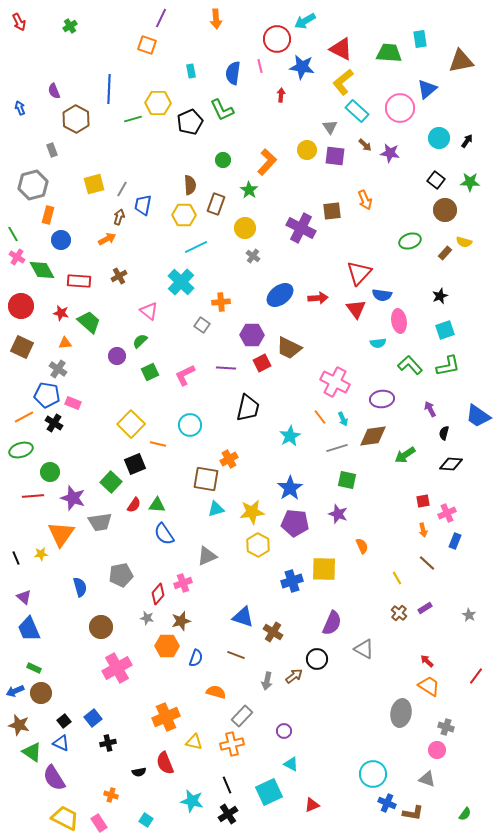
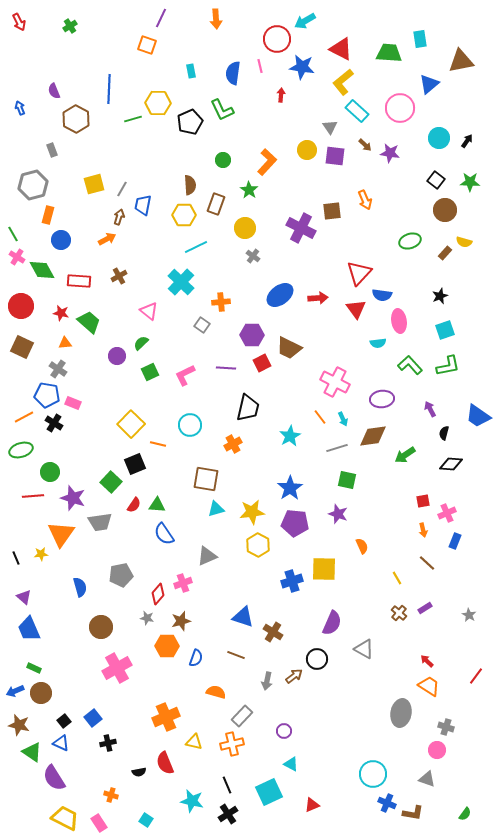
blue triangle at (427, 89): moved 2 px right, 5 px up
green semicircle at (140, 341): moved 1 px right, 2 px down
orange cross at (229, 459): moved 4 px right, 15 px up
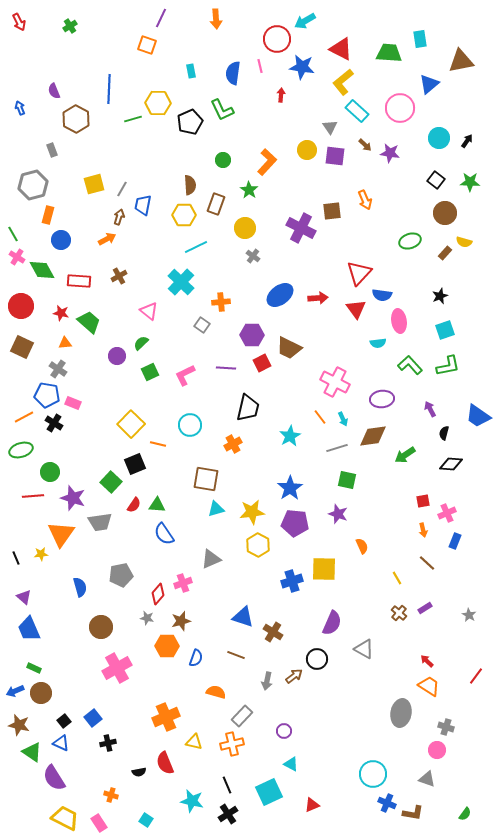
brown circle at (445, 210): moved 3 px down
gray triangle at (207, 556): moved 4 px right, 3 px down
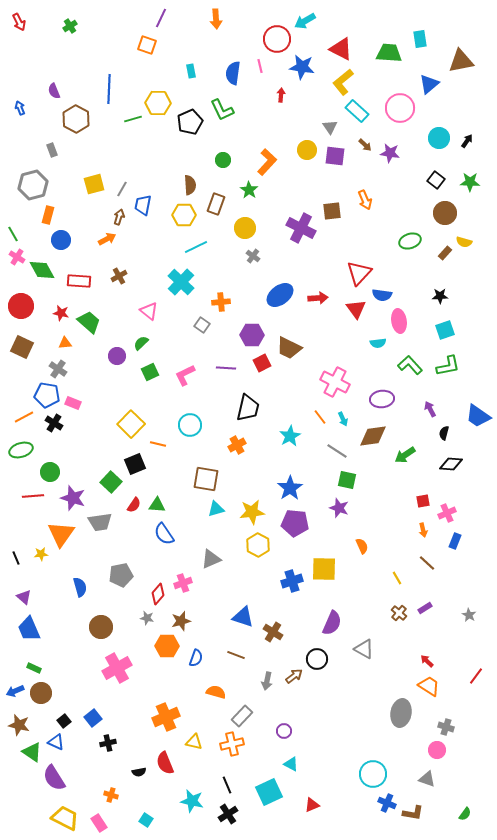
black star at (440, 296): rotated 21 degrees clockwise
orange cross at (233, 444): moved 4 px right, 1 px down
gray line at (337, 448): moved 3 px down; rotated 50 degrees clockwise
purple star at (338, 514): moved 1 px right, 6 px up
blue triangle at (61, 743): moved 5 px left, 1 px up
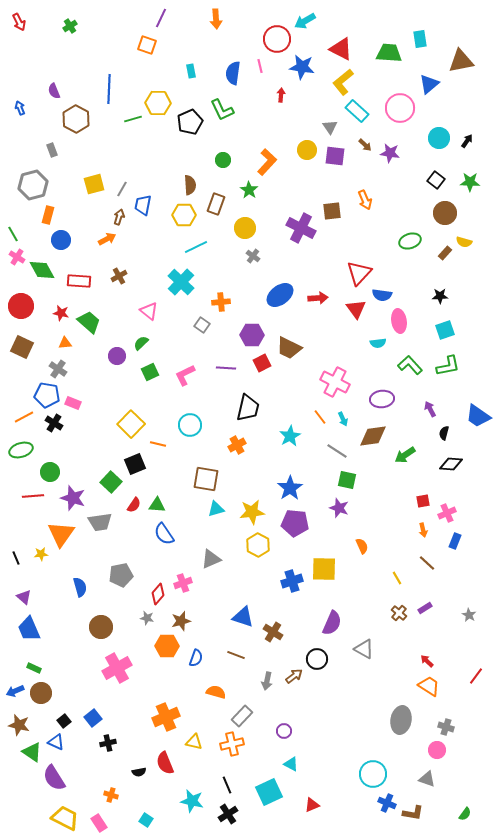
gray ellipse at (401, 713): moved 7 px down
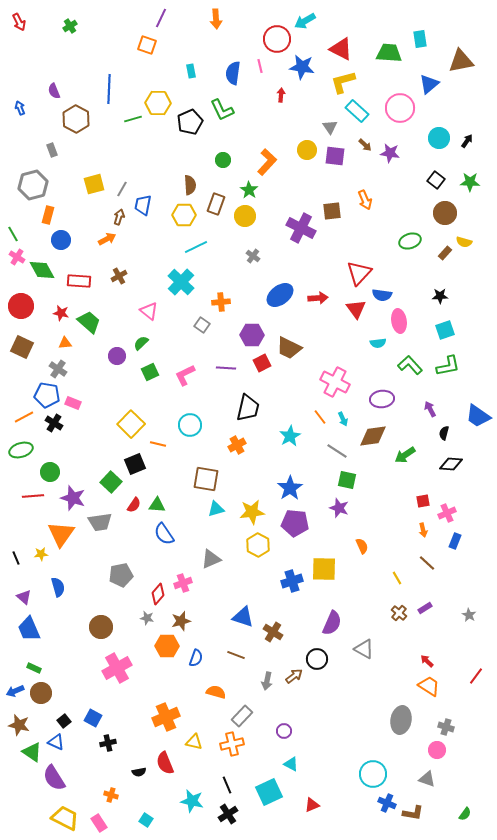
yellow L-shape at (343, 82): rotated 24 degrees clockwise
yellow circle at (245, 228): moved 12 px up
blue semicircle at (80, 587): moved 22 px left
blue square at (93, 718): rotated 24 degrees counterclockwise
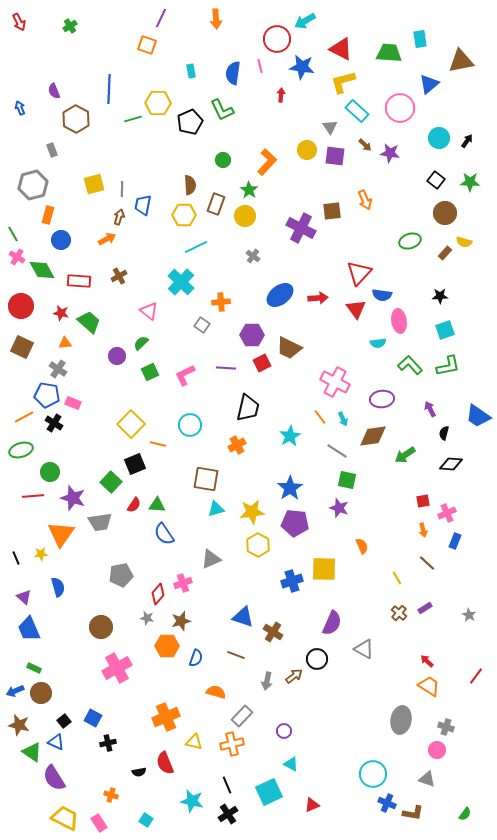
gray line at (122, 189): rotated 28 degrees counterclockwise
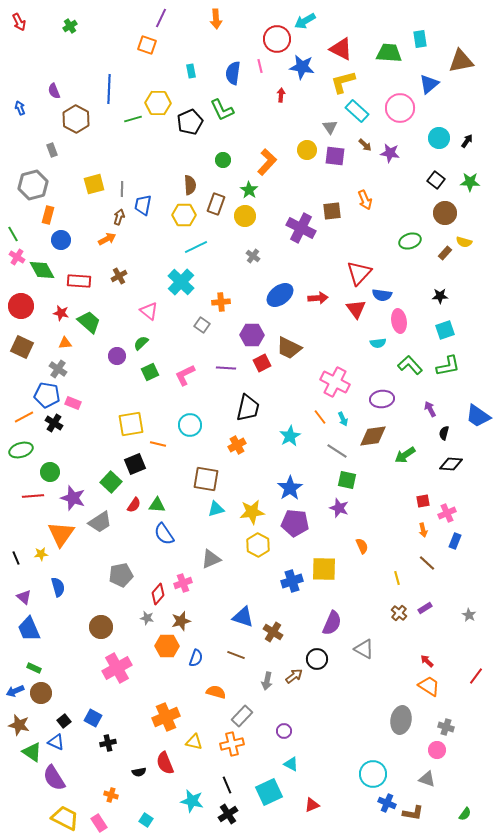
yellow square at (131, 424): rotated 36 degrees clockwise
gray trapezoid at (100, 522): rotated 25 degrees counterclockwise
yellow line at (397, 578): rotated 16 degrees clockwise
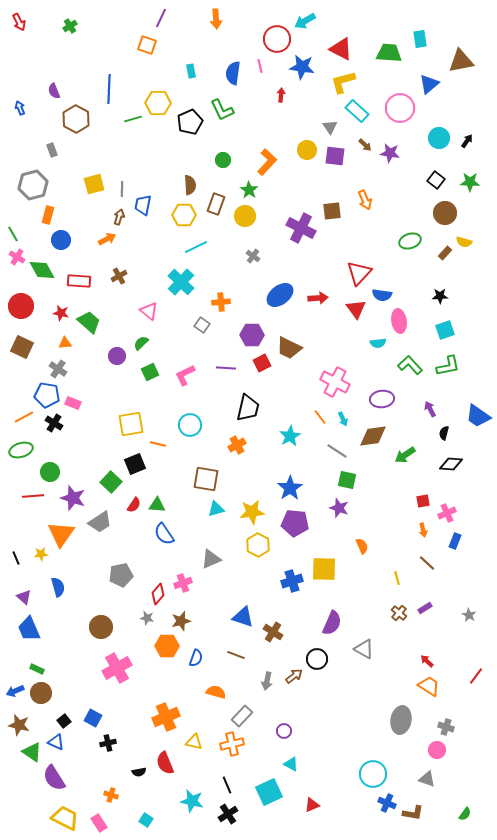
green rectangle at (34, 668): moved 3 px right, 1 px down
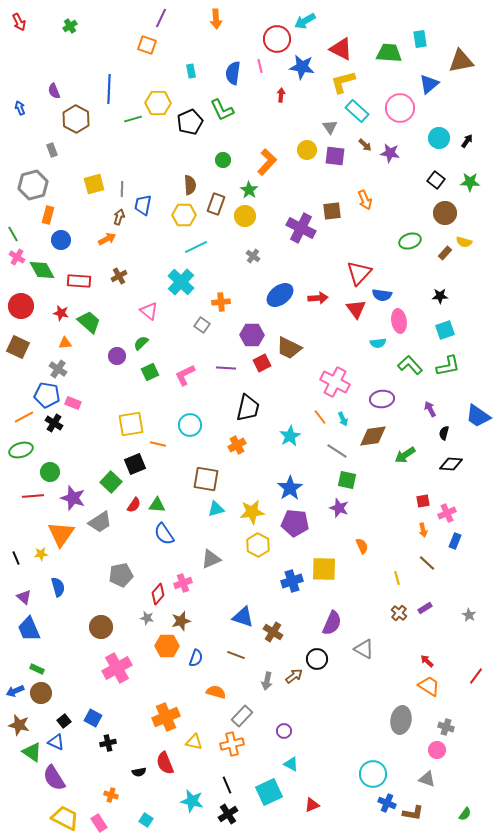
brown square at (22, 347): moved 4 px left
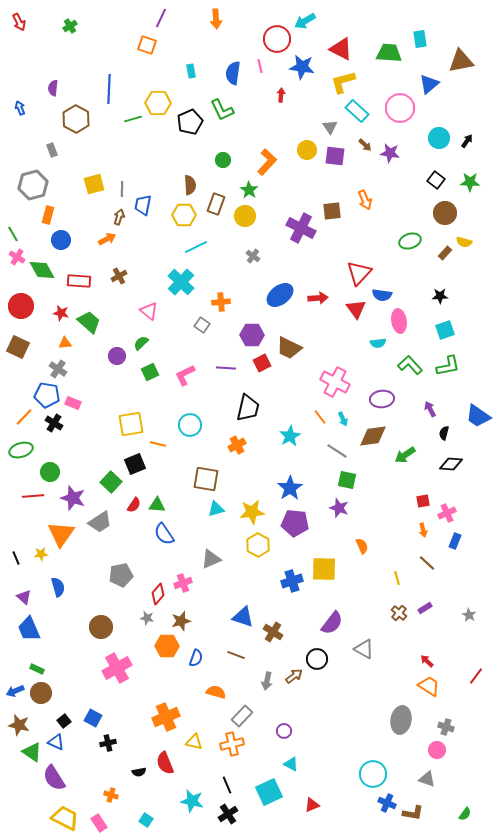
purple semicircle at (54, 91): moved 1 px left, 3 px up; rotated 28 degrees clockwise
orange line at (24, 417): rotated 18 degrees counterclockwise
purple semicircle at (332, 623): rotated 15 degrees clockwise
